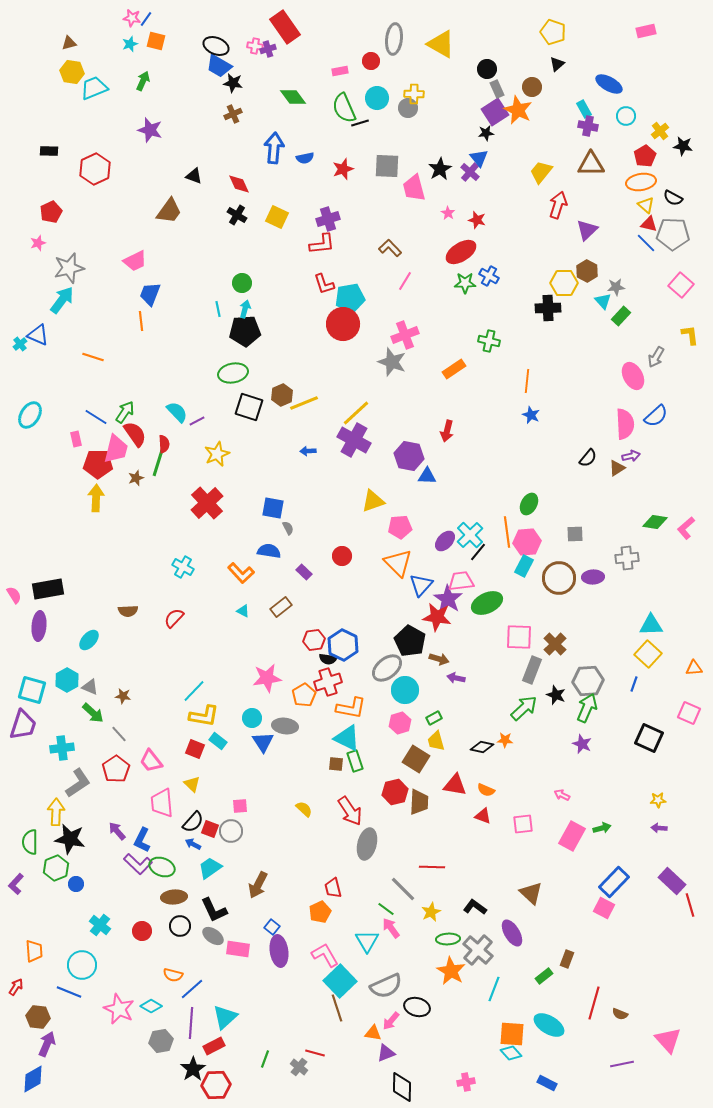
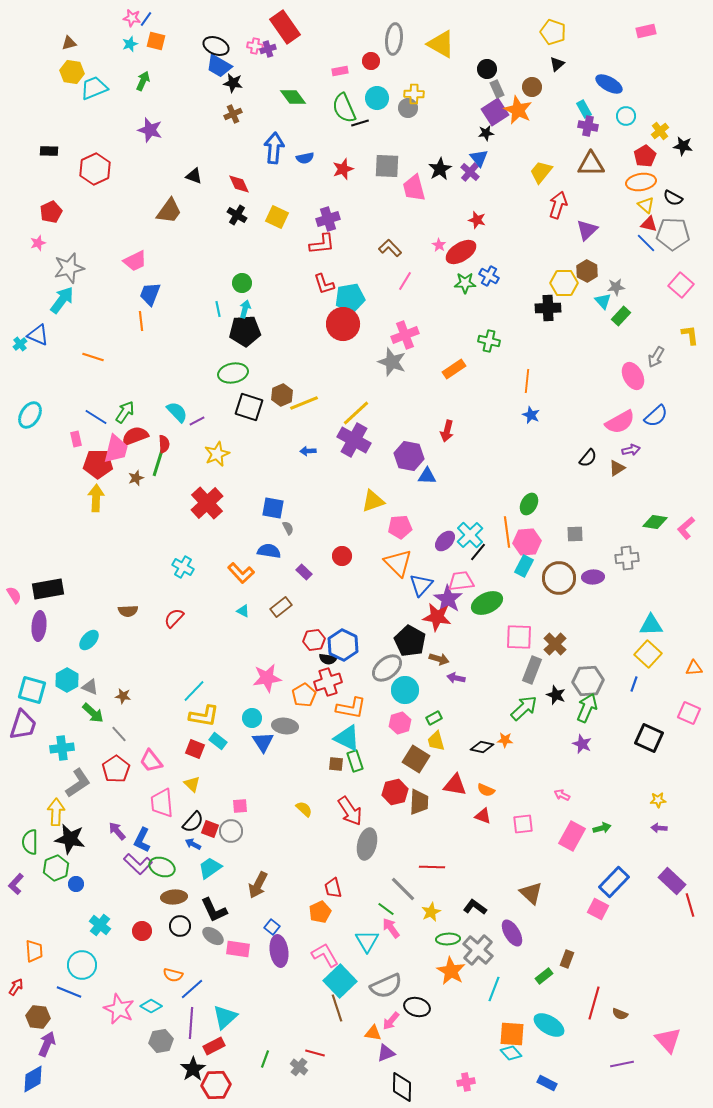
pink star at (448, 213): moved 9 px left, 32 px down
pink semicircle at (625, 424): moved 5 px left, 2 px up; rotated 64 degrees clockwise
red semicircle at (135, 434): moved 2 px down; rotated 76 degrees counterclockwise
purple arrow at (631, 456): moved 6 px up
pink square at (604, 908): moved 6 px left, 1 px down
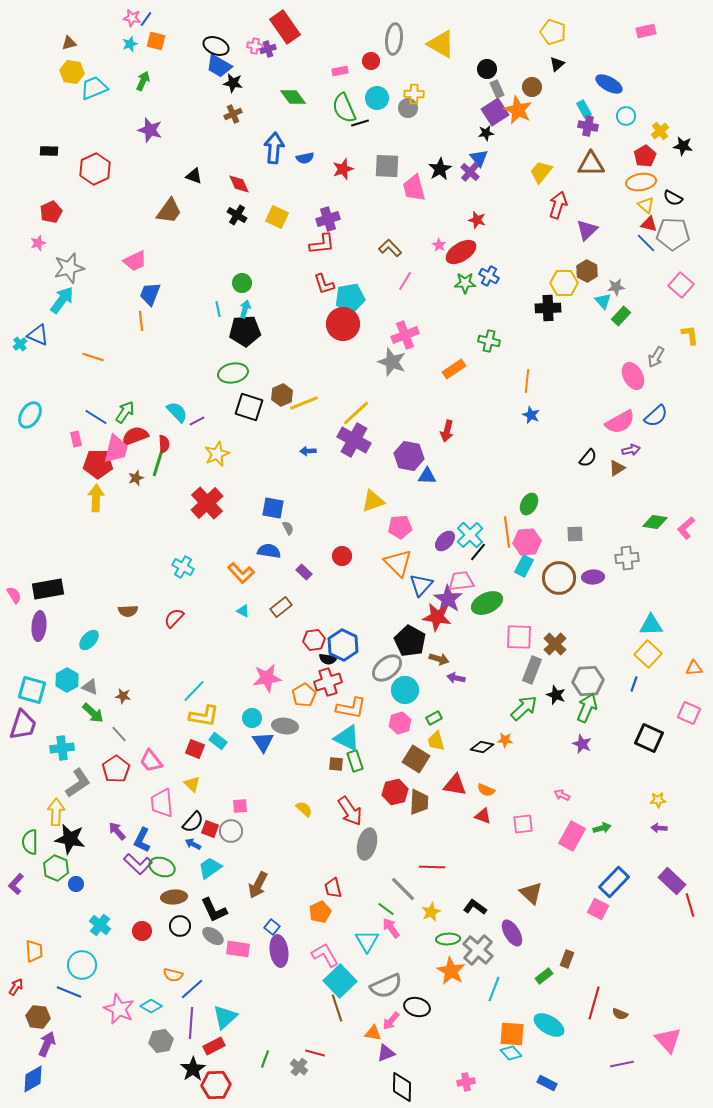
green hexagon at (56, 868): rotated 15 degrees counterclockwise
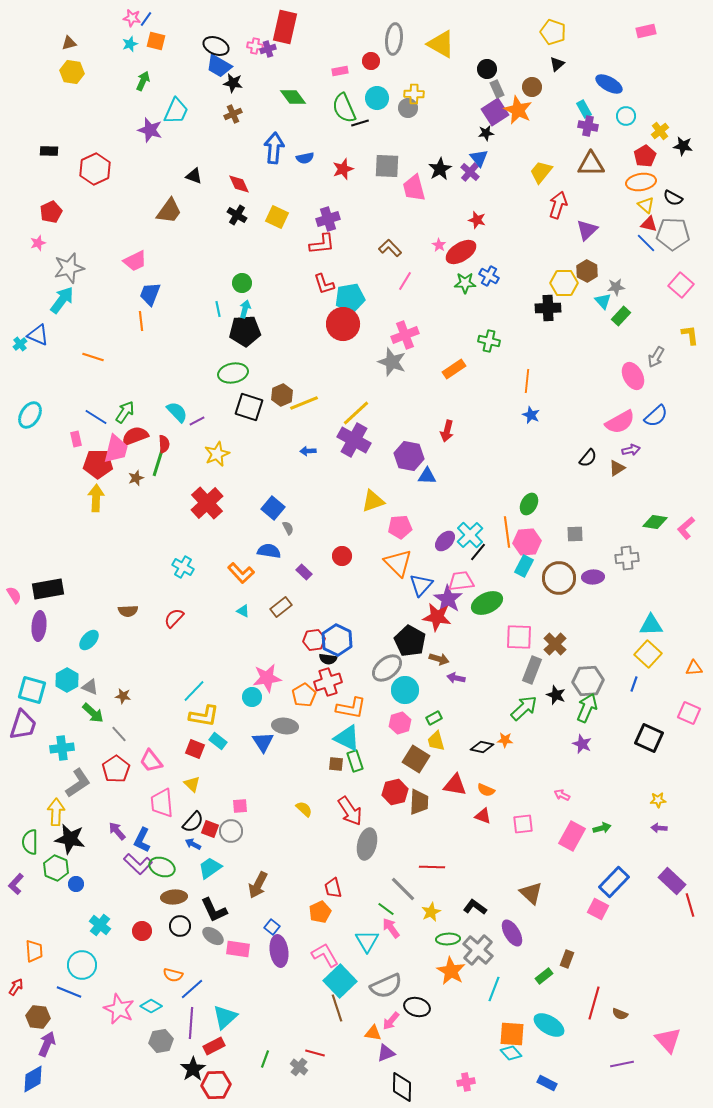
red rectangle at (285, 27): rotated 48 degrees clockwise
cyan trapezoid at (94, 88): moved 82 px right, 23 px down; rotated 136 degrees clockwise
blue square at (273, 508): rotated 30 degrees clockwise
blue hexagon at (343, 645): moved 6 px left, 5 px up
cyan circle at (252, 718): moved 21 px up
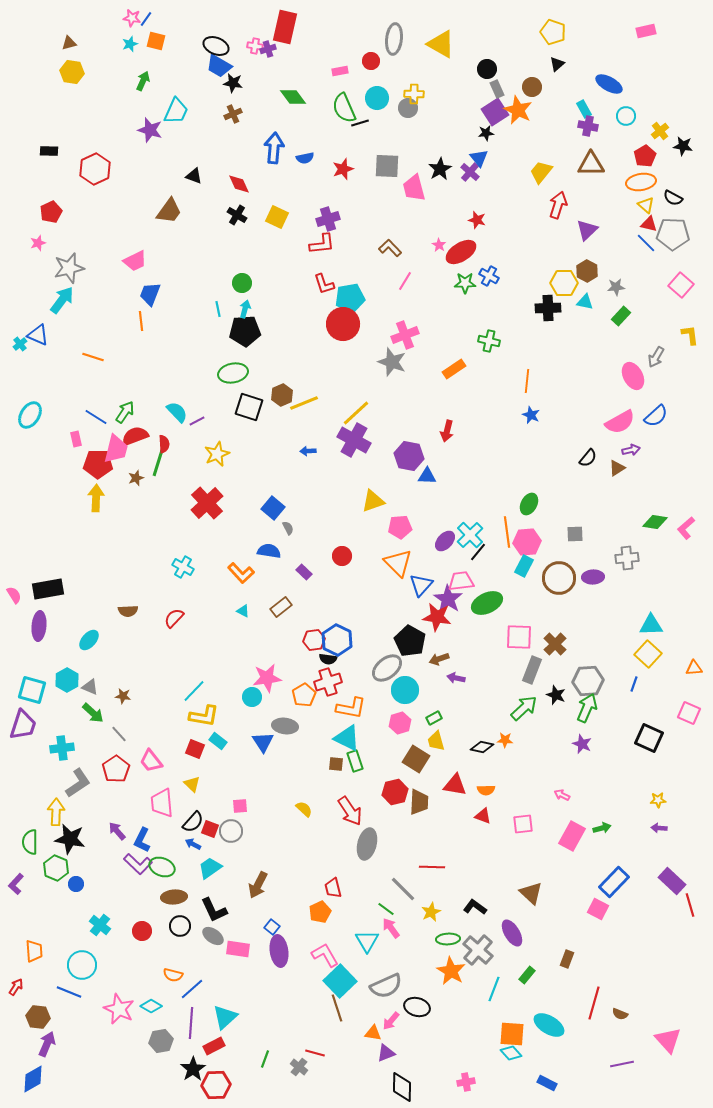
cyan triangle at (603, 301): moved 18 px left, 1 px down; rotated 36 degrees counterclockwise
brown arrow at (439, 659): rotated 144 degrees clockwise
orange semicircle at (486, 790): rotated 24 degrees counterclockwise
green rectangle at (544, 976): moved 17 px left, 1 px up; rotated 12 degrees counterclockwise
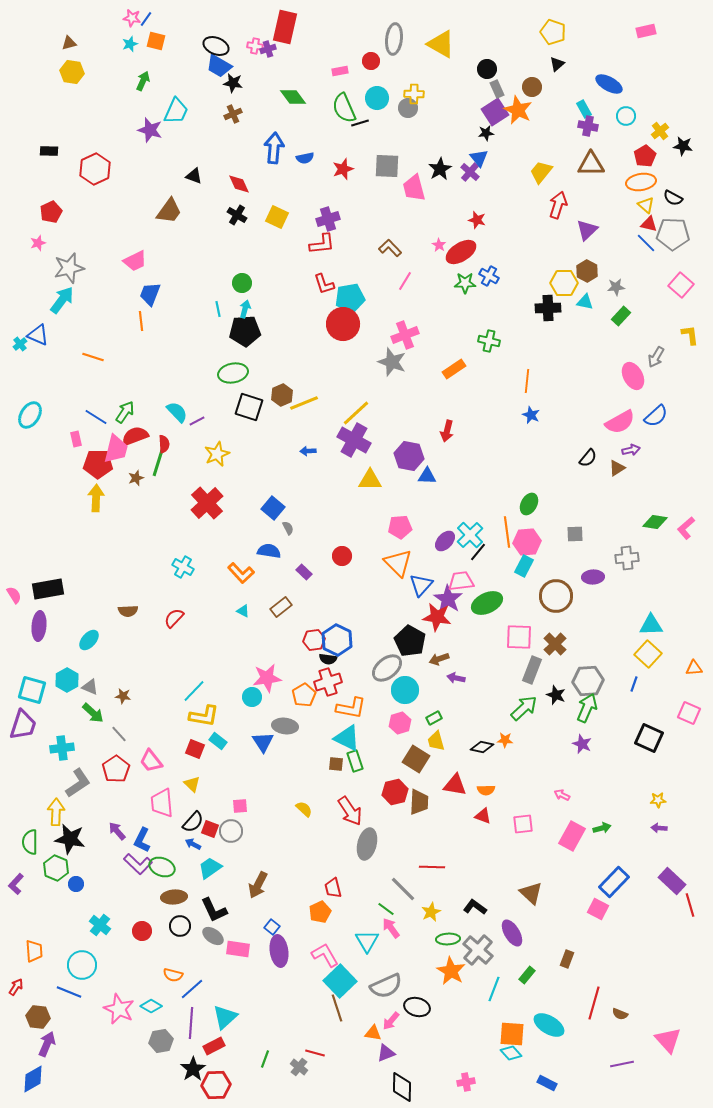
yellow triangle at (373, 501): moved 3 px left, 21 px up; rotated 20 degrees clockwise
brown circle at (559, 578): moved 3 px left, 18 px down
